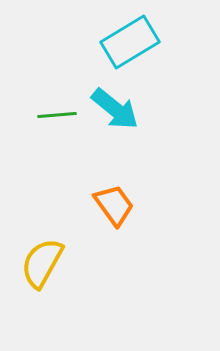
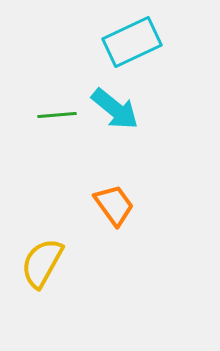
cyan rectangle: moved 2 px right; rotated 6 degrees clockwise
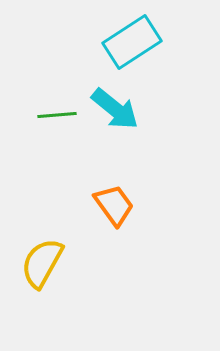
cyan rectangle: rotated 8 degrees counterclockwise
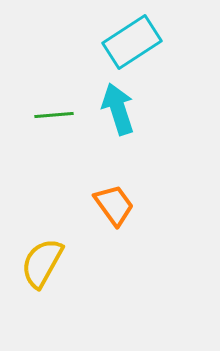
cyan arrow: moved 3 px right; rotated 147 degrees counterclockwise
green line: moved 3 px left
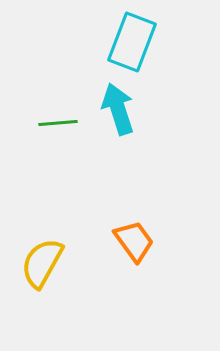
cyan rectangle: rotated 36 degrees counterclockwise
green line: moved 4 px right, 8 px down
orange trapezoid: moved 20 px right, 36 px down
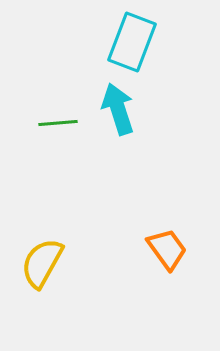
orange trapezoid: moved 33 px right, 8 px down
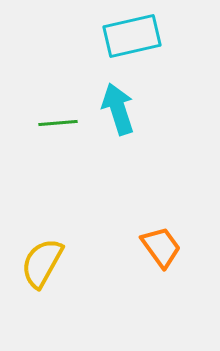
cyan rectangle: moved 6 px up; rotated 56 degrees clockwise
orange trapezoid: moved 6 px left, 2 px up
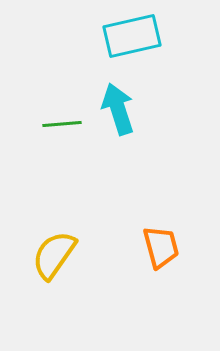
green line: moved 4 px right, 1 px down
orange trapezoid: rotated 21 degrees clockwise
yellow semicircle: moved 12 px right, 8 px up; rotated 6 degrees clockwise
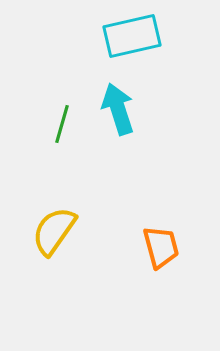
green line: rotated 69 degrees counterclockwise
yellow semicircle: moved 24 px up
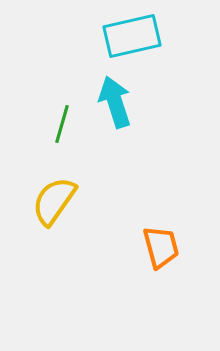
cyan arrow: moved 3 px left, 7 px up
yellow semicircle: moved 30 px up
